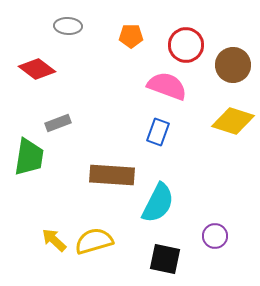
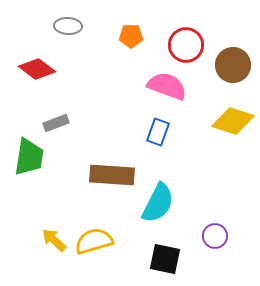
gray rectangle: moved 2 px left
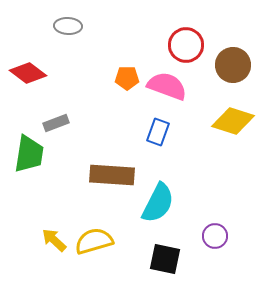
orange pentagon: moved 4 px left, 42 px down
red diamond: moved 9 px left, 4 px down
green trapezoid: moved 3 px up
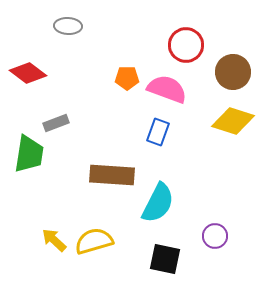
brown circle: moved 7 px down
pink semicircle: moved 3 px down
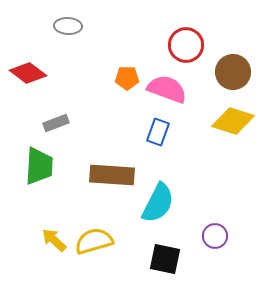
green trapezoid: moved 10 px right, 12 px down; rotated 6 degrees counterclockwise
